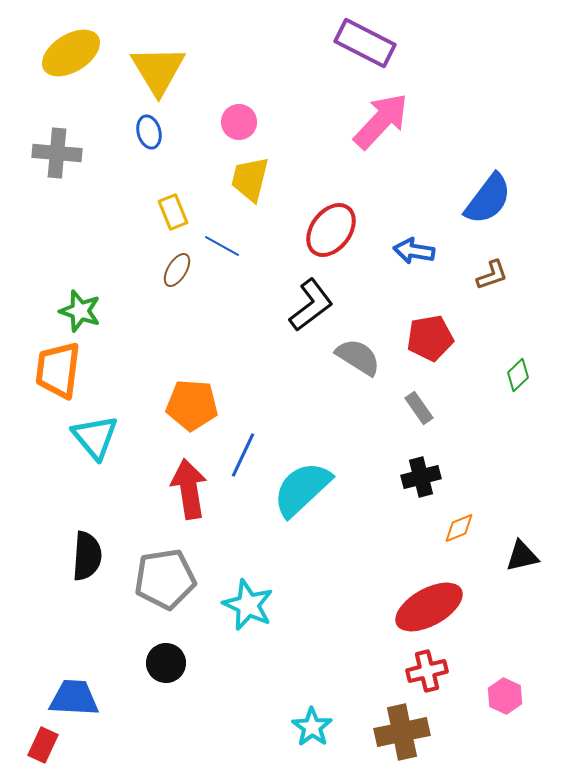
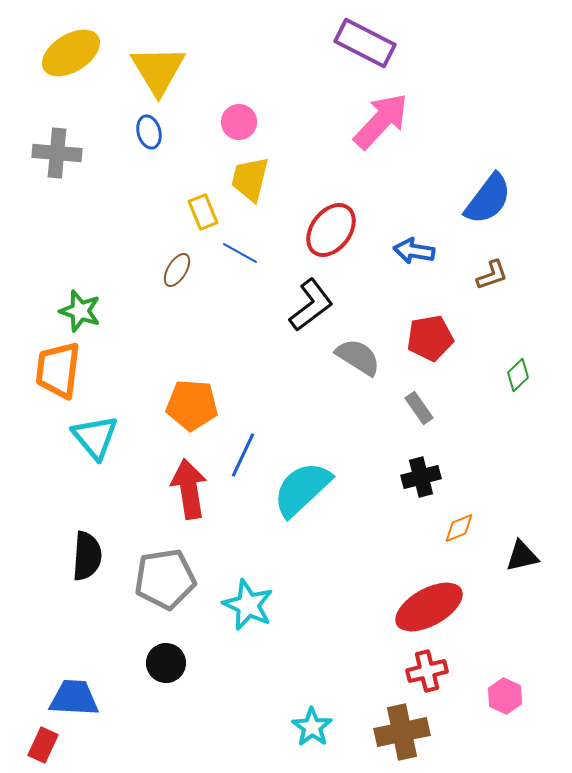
yellow rectangle at (173, 212): moved 30 px right
blue line at (222, 246): moved 18 px right, 7 px down
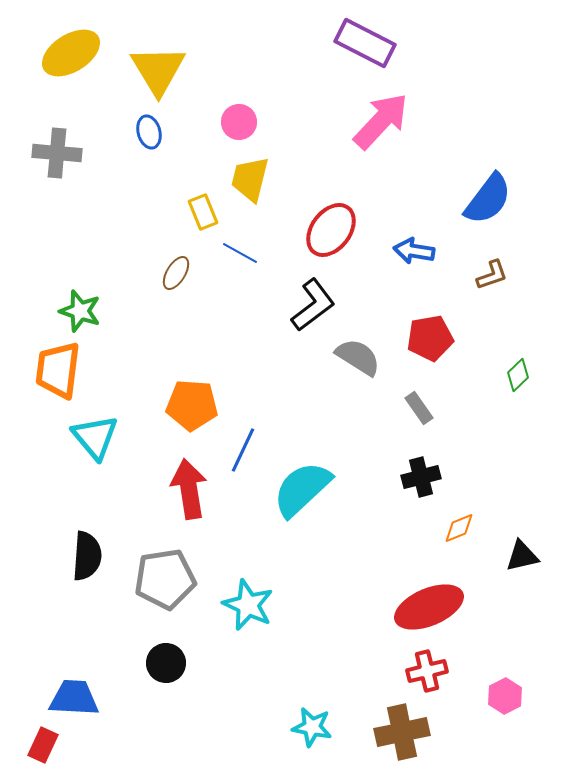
brown ellipse at (177, 270): moved 1 px left, 3 px down
black L-shape at (311, 305): moved 2 px right
blue line at (243, 455): moved 5 px up
red ellipse at (429, 607): rotated 6 degrees clockwise
pink hexagon at (505, 696): rotated 8 degrees clockwise
cyan star at (312, 727): rotated 24 degrees counterclockwise
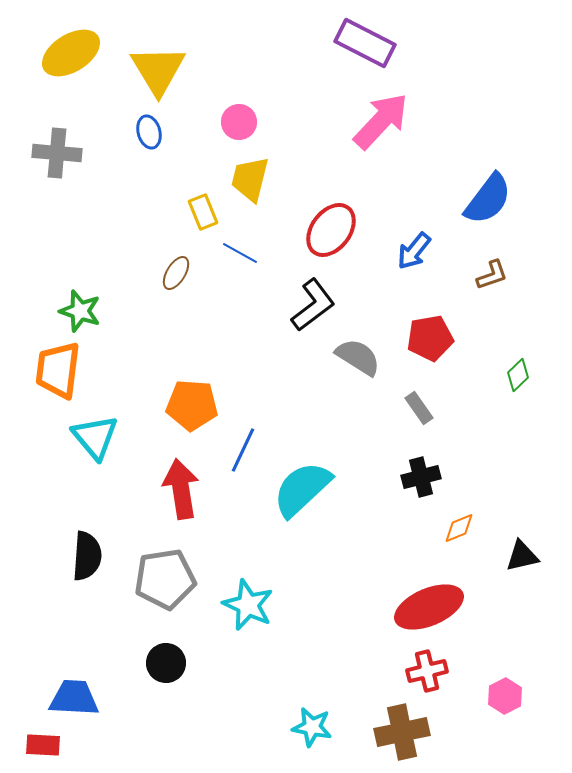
blue arrow at (414, 251): rotated 60 degrees counterclockwise
red arrow at (189, 489): moved 8 px left
red rectangle at (43, 745): rotated 68 degrees clockwise
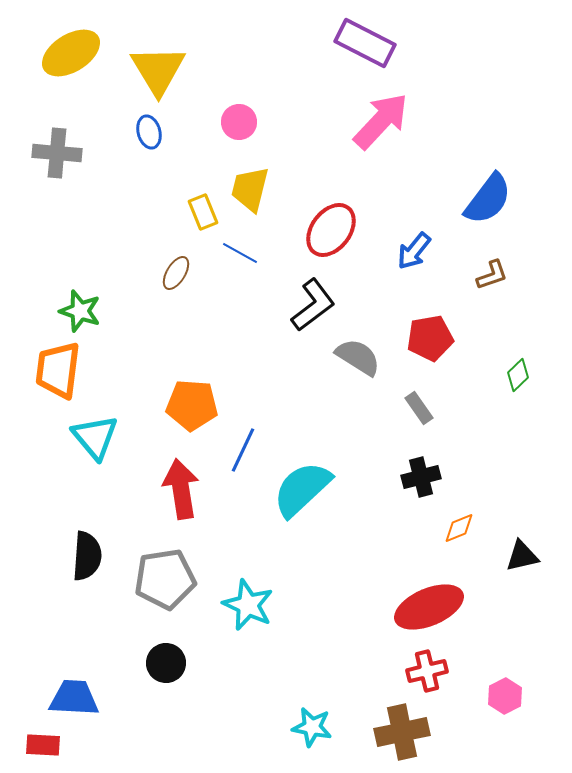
yellow trapezoid at (250, 179): moved 10 px down
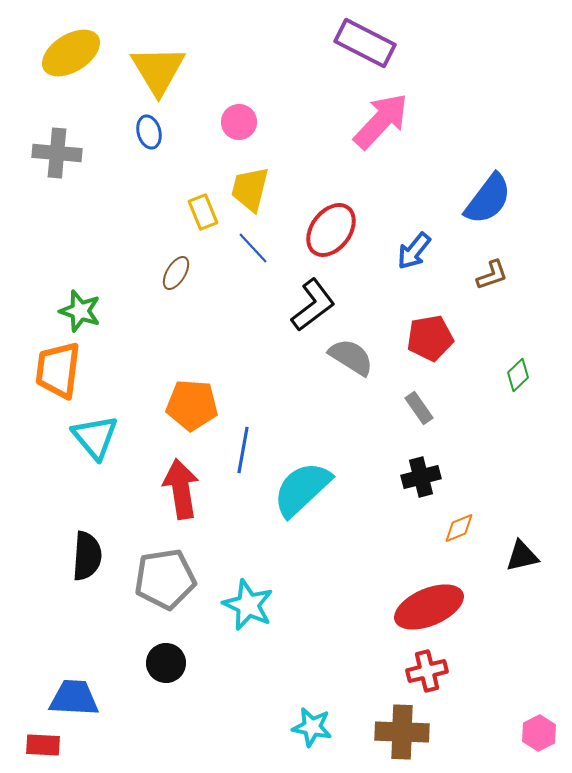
blue line at (240, 253): moved 13 px right, 5 px up; rotated 18 degrees clockwise
gray semicircle at (358, 357): moved 7 px left
blue line at (243, 450): rotated 15 degrees counterclockwise
pink hexagon at (505, 696): moved 34 px right, 37 px down
brown cross at (402, 732): rotated 14 degrees clockwise
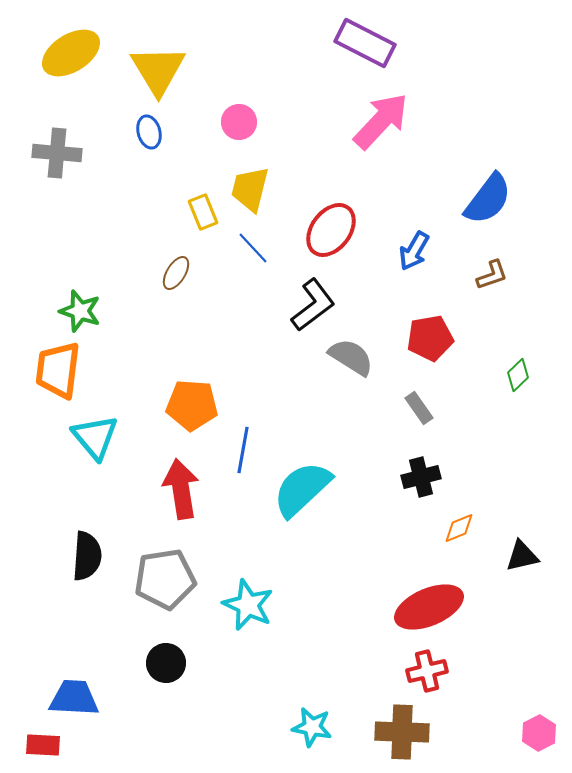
blue arrow at (414, 251): rotated 9 degrees counterclockwise
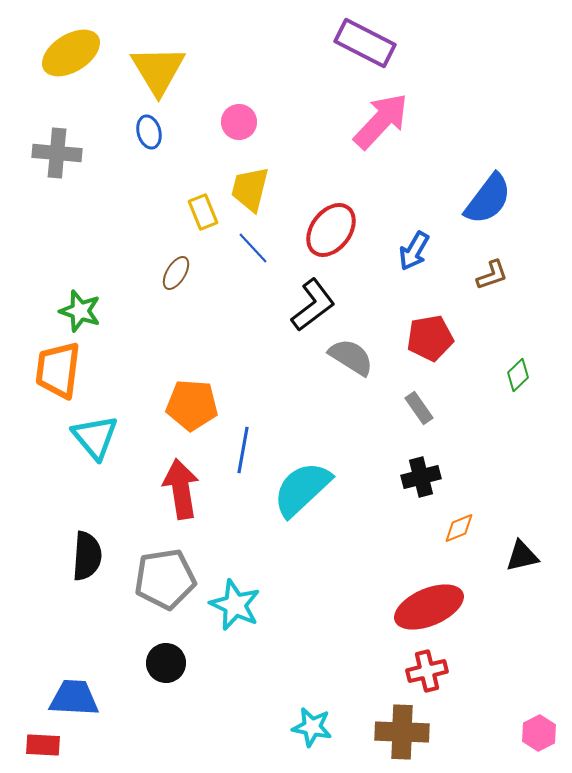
cyan star at (248, 605): moved 13 px left
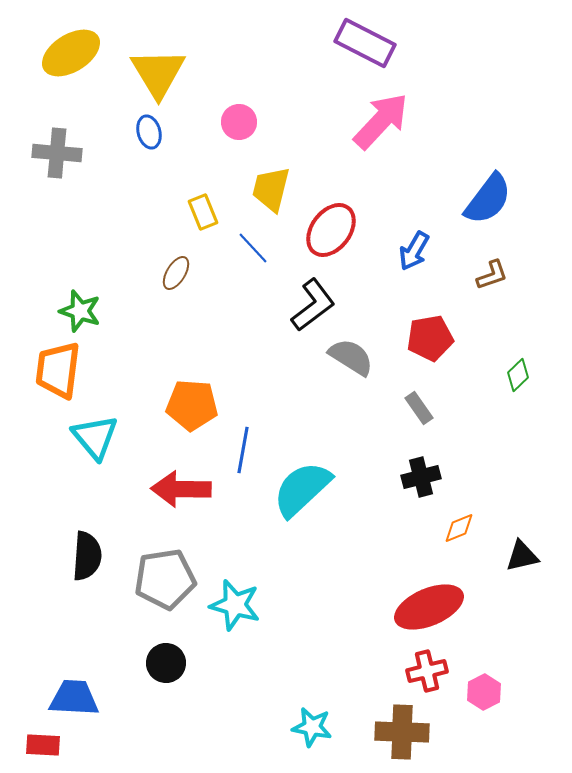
yellow triangle at (158, 70): moved 3 px down
yellow trapezoid at (250, 189): moved 21 px right
red arrow at (181, 489): rotated 80 degrees counterclockwise
cyan star at (235, 605): rotated 9 degrees counterclockwise
pink hexagon at (539, 733): moved 55 px left, 41 px up
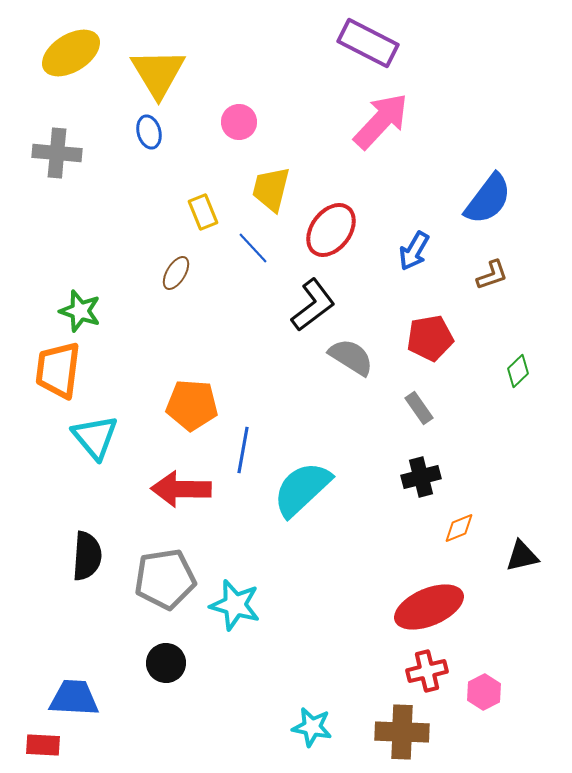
purple rectangle at (365, 43): moved 3 px right
green diamond at (518, 375): moved 4 px up
